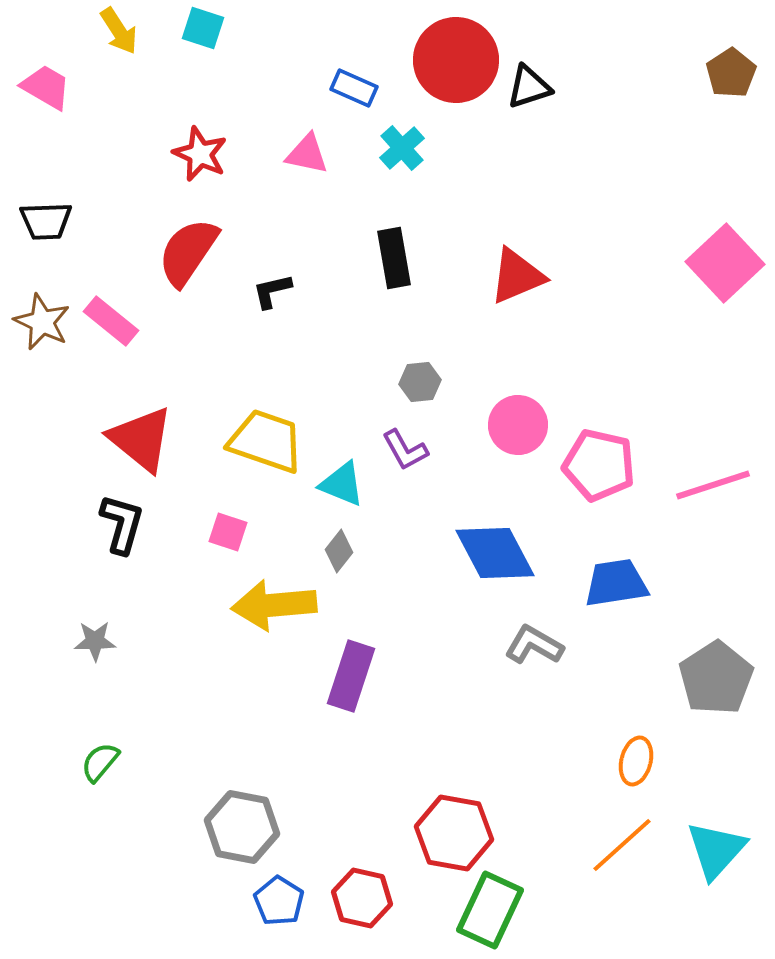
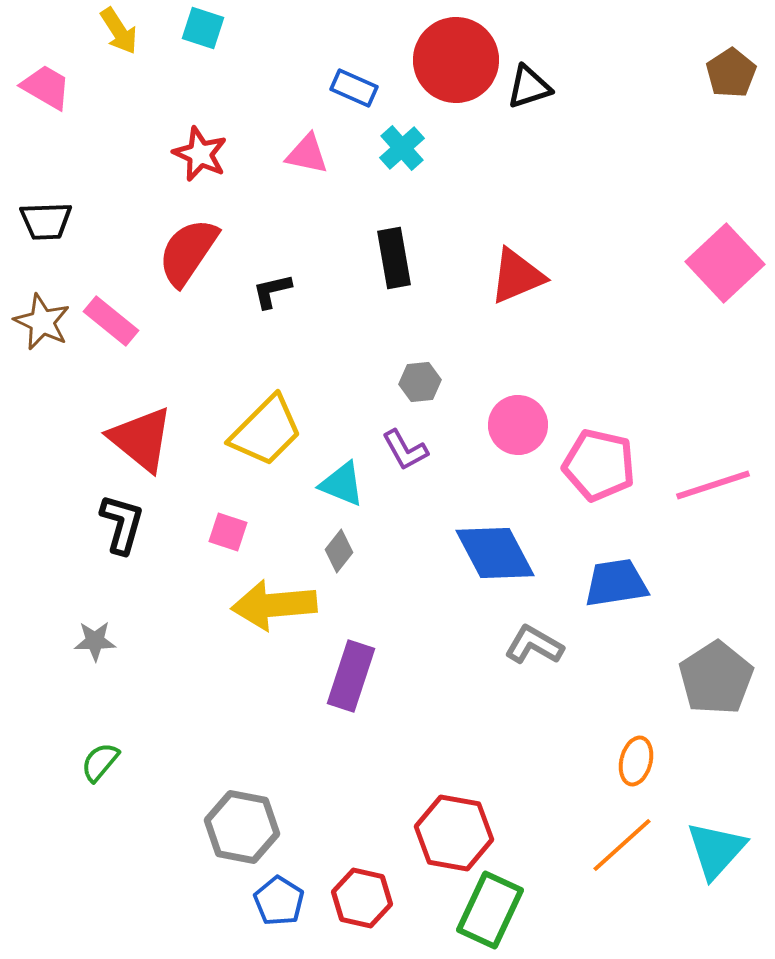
yellow trapezoid at (266, 441): moved 10 px up; rotated 116 degrees clockwise
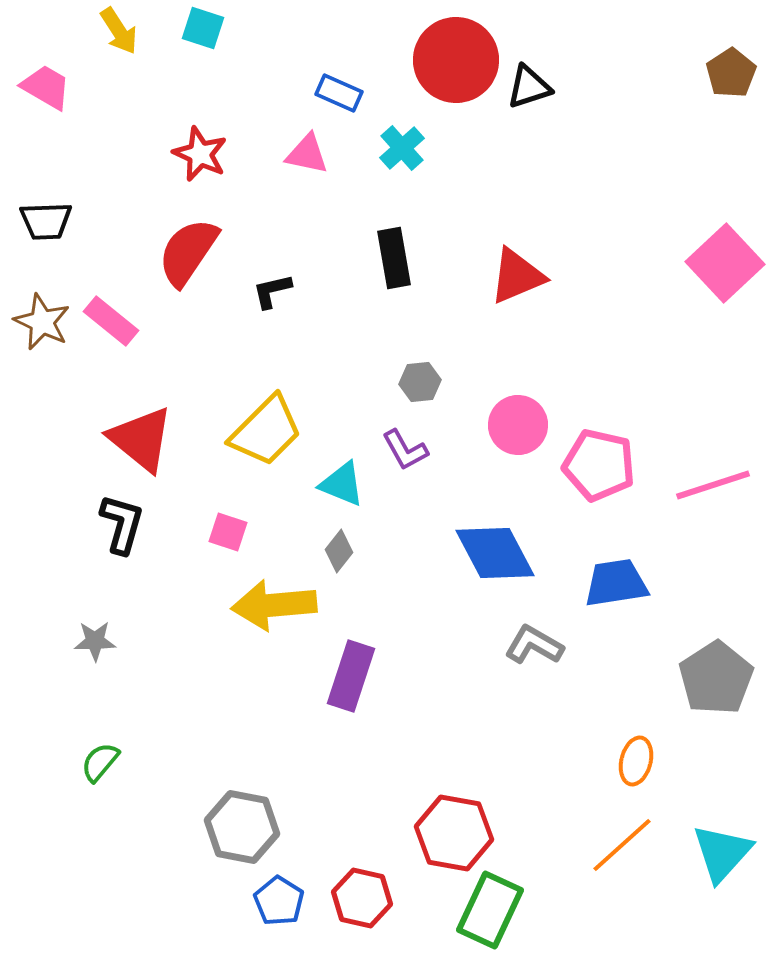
blue rectangle at (354, 88): moved 15 px left, 5 px down
cyan triangle at (716, 850): moved 6 px right, 3 px down
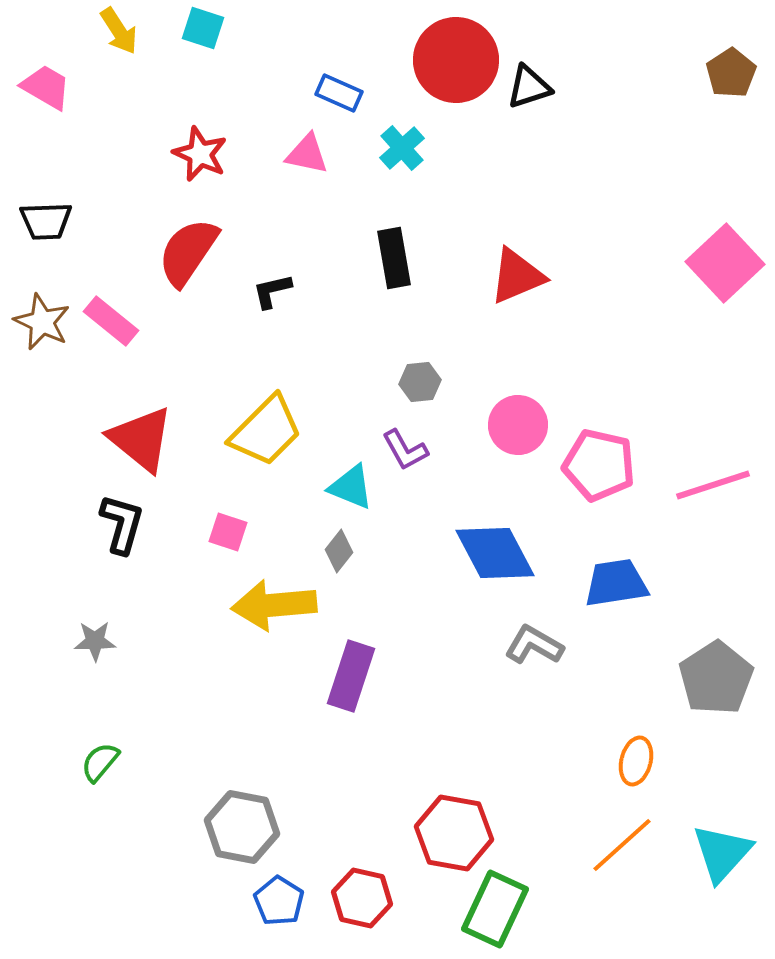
cyan triangle at (342, 484): moved 9 px right, 3 px down
green rectangle at (490, 910): moved 5 px right, 1 px up
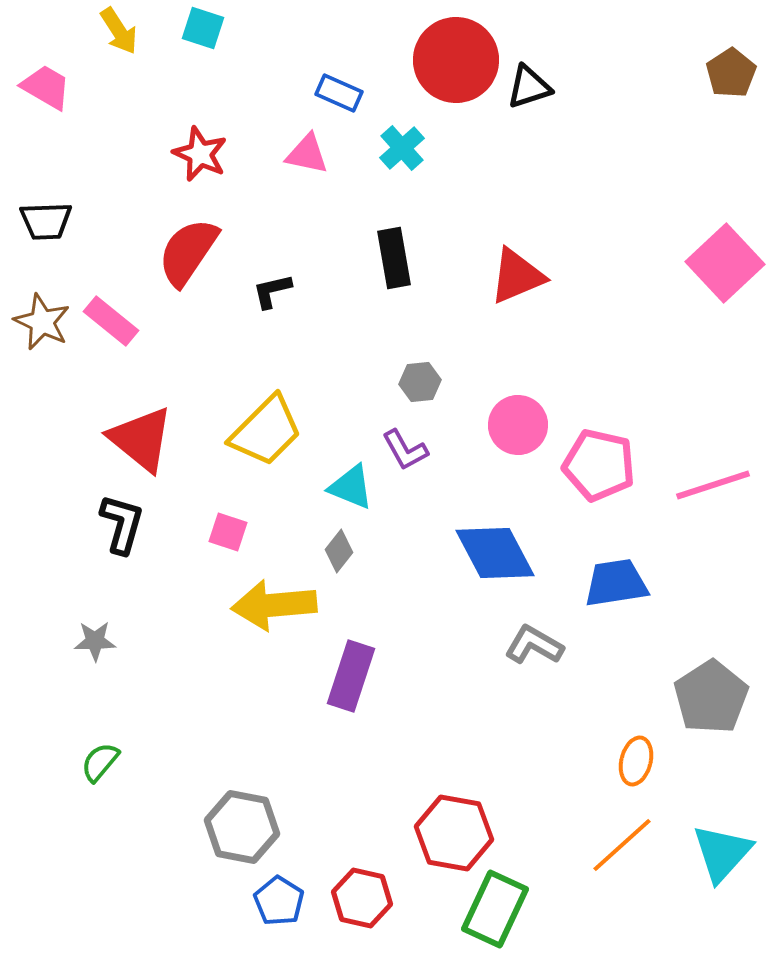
gray pentagon at (716, 678): moved 5 px left, 19 px down
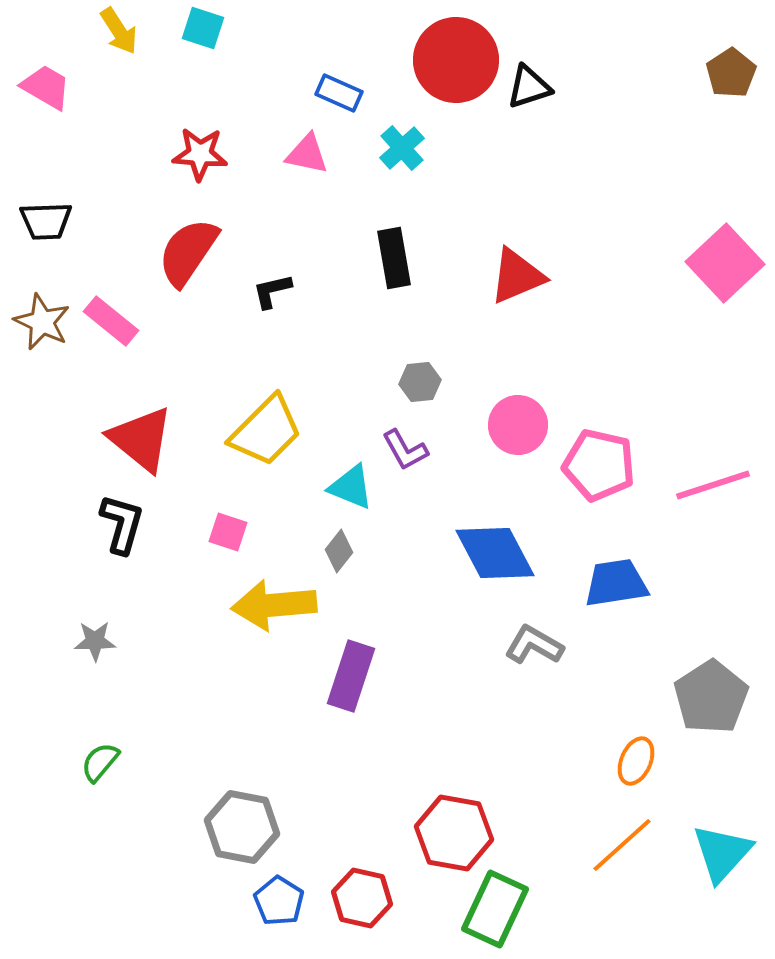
red star at (200, 154): rotated 20 degrees counterclockwise
orange ellipse at (636, 761): rotated 9 degrees clockwise
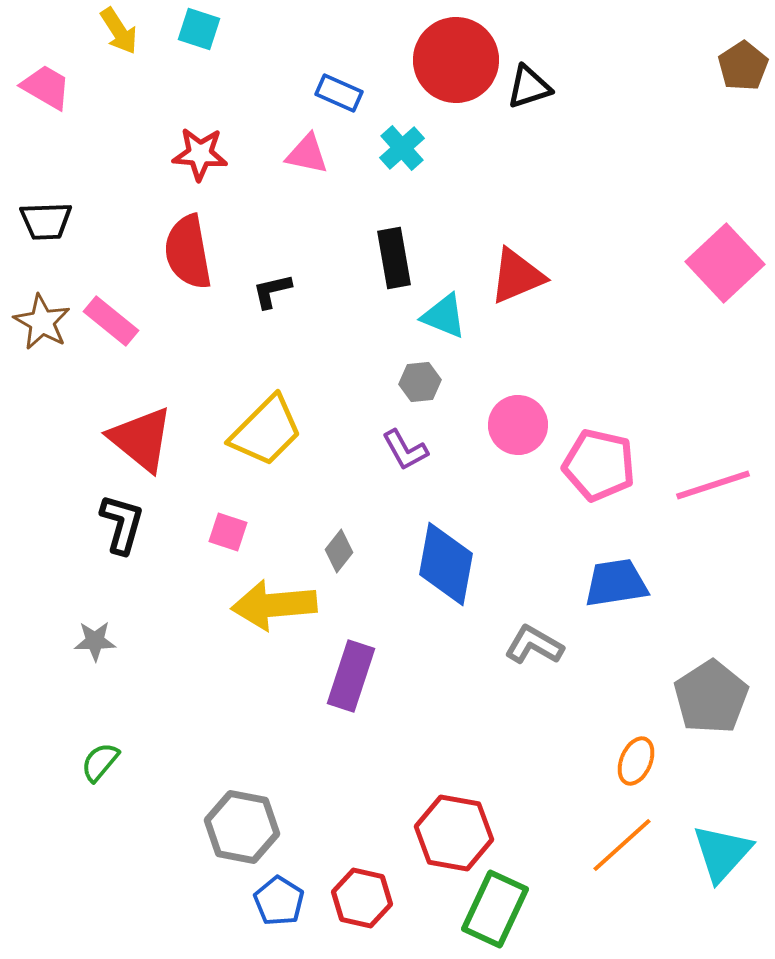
cyan square at (203, 28): moved 4 px left, 1 px down
brown pentagon at (731, 73): moved 12 px right, 7 px up
red semicircle at (188, 252): rotated 44 degrees counterclockwise
brown star at (42, 322): rotated 4 degrees clockwise
cyan triangle at (351, 487): moved 93 px right, 171 px up
blue diamond at (495, 553): moved 49 px left, 11 px down; rotated 38 degrees clockwise
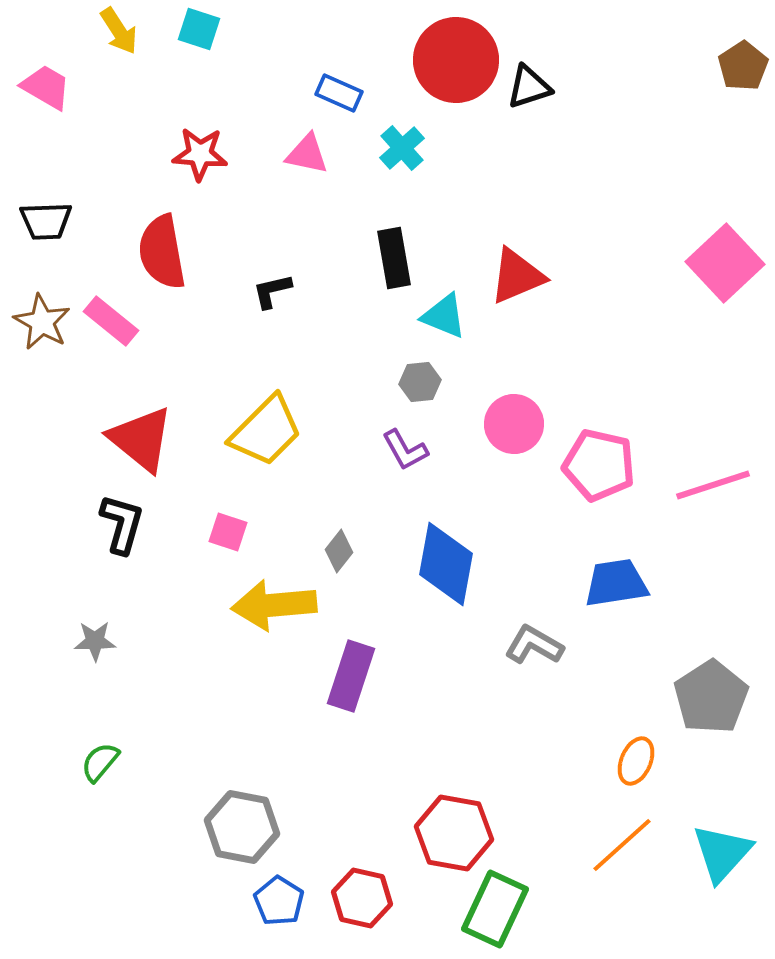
red semicircle at (188, 252): moved 26 px left
pink circle at (518, 425): moved 4 px left, 1 px up
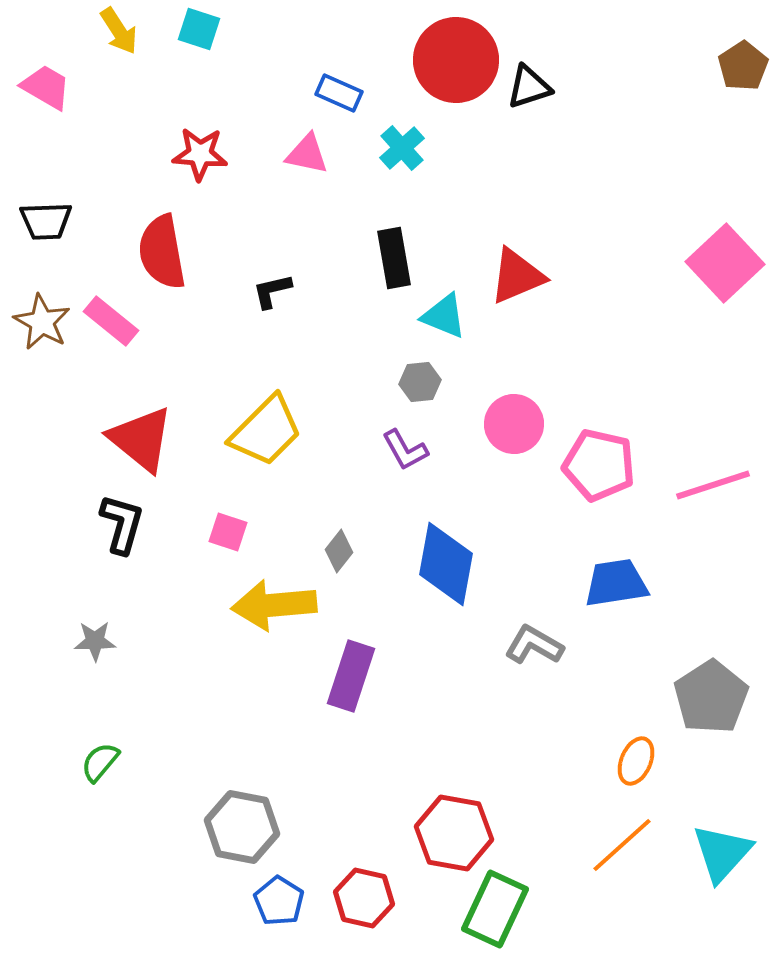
red hexagon at (362, 898): moved 2 px right
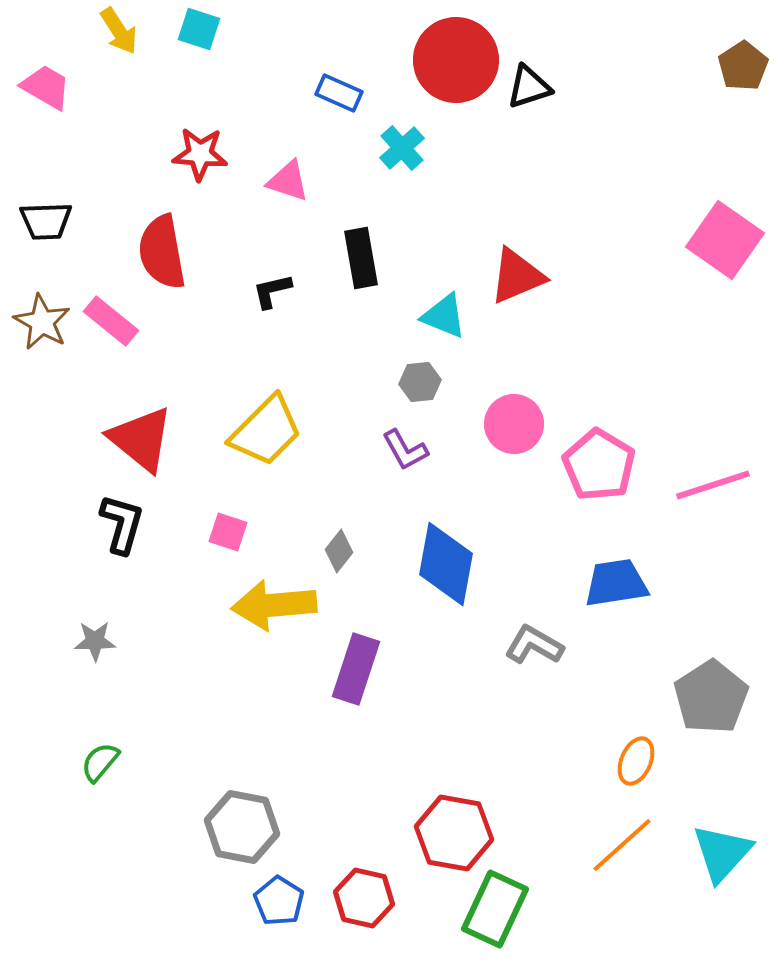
pink triangle at (307, 154): moved 19 px left, 27 px down; rotated 6 degrees clockwise
black rectangle at (394, 258): moved 33 px left
pink square at (725, 263): moved 23 px up; rotated 12 degrees counterclockwise
pink pentagon at (599, 465): rotated 18 degrees clockwise
purple rectangle at (351, 676): moved 5 px right, 7 px up
